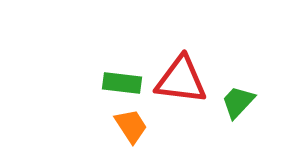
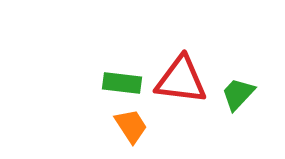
green trapezoid: moved 8 px up
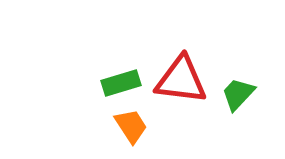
green rectangle: moved 1 px left; rotated 24 degrees counterclockwise
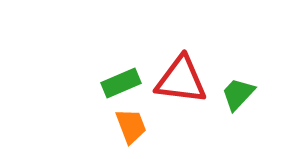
green rectangle: rotated 6 degrees counterclockwise
orange trapezoid: rotated 12 degrees clockwise
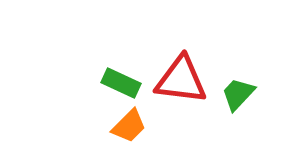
green rectangle: rotated 48 degrees clockwise
orange trapezoid: moved 2 px left; rotated 66 degrees clockwise
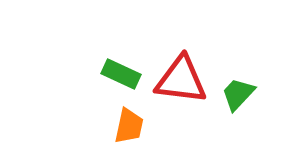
green rectangle: moved 9 px up
orange trapezoid: rotated 33 degrees counterclockwise
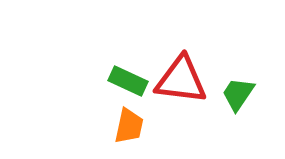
green rectangle: moved 7 px right, 7 px down
green trapezoid: rotated 9 degrees counterclockwise
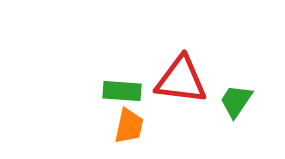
green rectangle: moved 6 px left, 10 px down; rotated 21 degrees counterclockwise
green trapezoid: moved 2 px left, 7 px down
